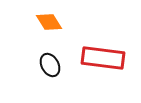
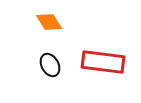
red rectangle: moved 4 px down
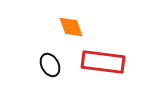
orange diamond: moved 22 px right, 5 px down; rotated 12 degrees clockwise
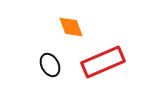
red rectangle: rotated 30 degrees counterclockwise
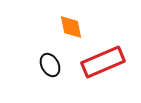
orange diamond: rotated 8 degrees clockwise
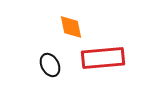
red rectangle: moved 4 px up; rotated 18 degrees clockwise
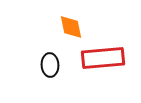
black ellipse: rotated 25 degrees clockwise
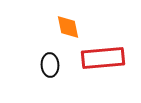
orange diamond: moved 3 px left
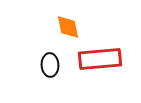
red rectangle: moved 3 px left, 1 px down
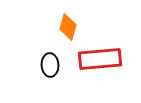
orange diamond: rotated 28 degrees clockwise
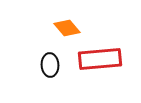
orange diamond: moved 1 px left, 1 px down; rotated 56 degrees counterclockwise
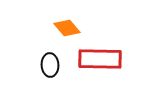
red rectangle: rotated 6 degrees clockwise
